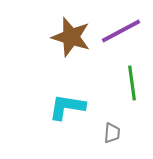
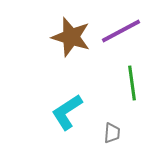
cyan L-shape: moved 5 px down; rotated 42 degrees counterclockwise
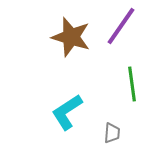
purple line: moved 5 px up; rotated 27 degrees counterclockwise
green line: moved 1 px down
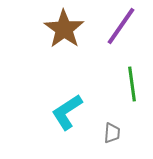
brown star: moved 7 px left, 8 px up; rotated 18 degrees clockwise
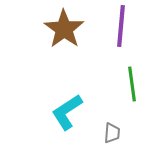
purple line: rotated 30 degrees counterclockwise
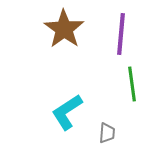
purple line: moved 8 px down
gray trapezoid: moved 5 px left
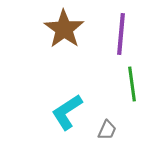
gray trapezoid: moved 3 px up; rotated 20 degrees clockwise
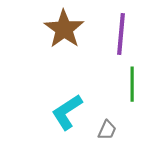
green line: rotated 8 degrees clockwise
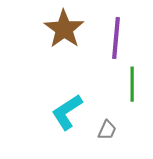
purple line: moved 5 px left, 4 px down
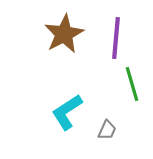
brown star: moved 5 px down; rotated 9 degrees clockwise
green line: rotated 16 degrees counterclockwise
